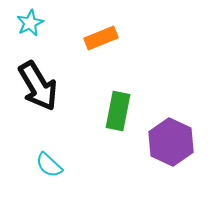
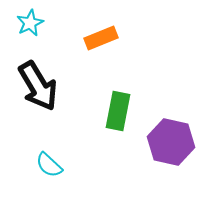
purple hexagon: rotated 12 degrees counterclockwise
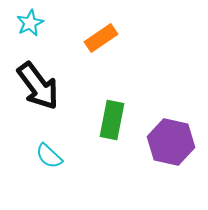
orange rectangle: rotated 12 degrees counterclockwise
black arrow: rotated 6 degrees counterclockwise
green rectangle: moved 6 px left, 9 px down
cyan semicircle: moved 9 px up
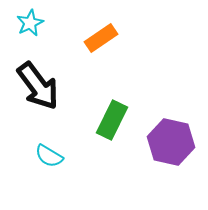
green rectangle: rotated 15 degrees clockwise
cyan semicircle: rotated 12 degrees counterclockwise
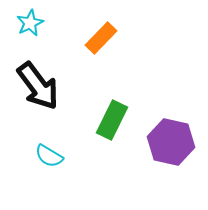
orange rectangle: rotated 12 degrees counterclockwise
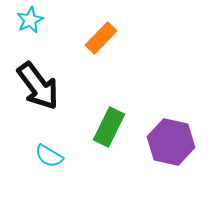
cyan star: moved 3 px up
green rectangle: moved 3 px left, 7 px down
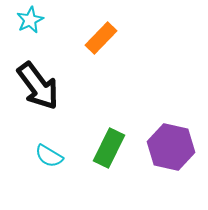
green rectangle: moved 21 px down
purple hexagon: moved 5 px down
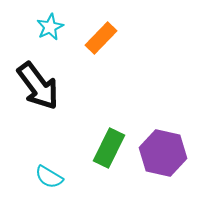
cyan star: moved 20 px right, 7 px down
purple hexagon: moved 8 px left, 6 px down
cyan semicircle: moved 21 px down
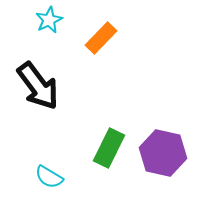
cyan star: moved 1 px left, 7 px up
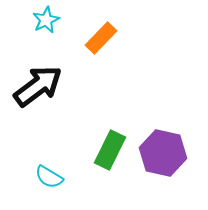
cyan star: moved 3 px left
black arrow: rotated 90 degrees counterclockwise
green rectangle: moved 1 px right, 2 px down
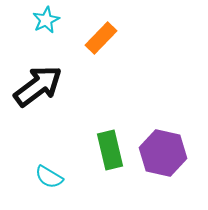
green rectangle: rotated 39 degrees counterclockwise
